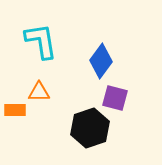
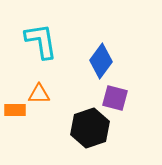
orange triangle: moved 2 px down
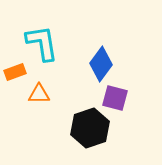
cyan L-shape: moved 1 px right, 2 px down
blue diamond: moved 3 px down
orange rectangle: moved 38 px up; rotated 20 degrees counterclockwise
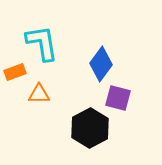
purple square: moved 3 px right
black hexagon: rotated 9 degrees counterclockwise
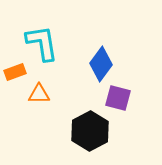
black hexagon: moved 3 px down
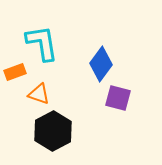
orange triangle: rotated 20 degrees clockwise
black hexagon: moved 37 px left
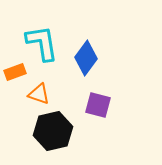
blue diamond: moved 15 px left, 6 px up
purple square: moved 20 px left, 7 px down
black hexagon: rotated 15 degrees clockwise
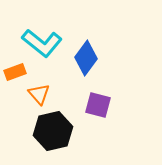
cyan L-shape: rotated 138 degrees clockwise
orange triangle: rotated 30 degrees clockwise
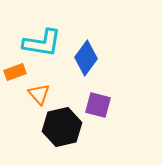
cyan L-shape: rotated 30 degrees counterclockwise
black hexagon: moved 9 px right, 4 px up
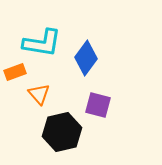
black hexagon: moved 5 px down
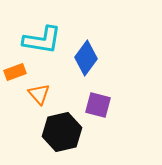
cyan L-shape: moved 3 px up
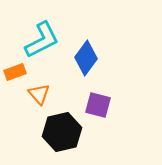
cyan L-shape: rotated 36 degrees counterclockwise
